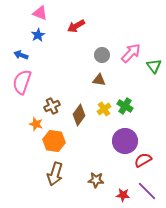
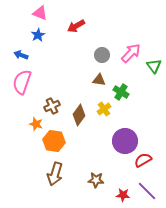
green cross: moved 4 px left, 14 px up
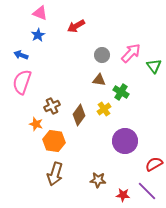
red semicircle: moved 11 px right, 4 px down
brown star: moved 2 px right
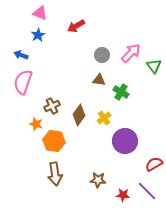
pink semicircle: moved 1 px right
yellow cross: moved 9 px down
brown arrow: rotated 25 degrees counterclockwise
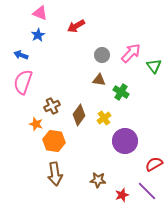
red star: moved 1 px left; rotated 24 degrees counterclockwise
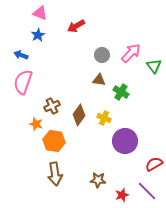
yellow cross: rotated 32 degrees counterclockwise
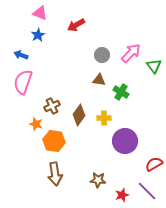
red arrow: moved 1 px up
yellow cross: rotated 24 degrees counterclockwise
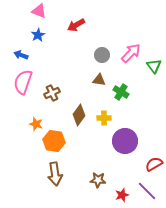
pink triangle: moved 1 px left, 2 px up
brown cross: moved 13 px up
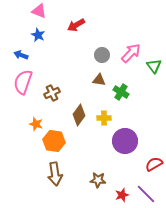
blue star: rotated 16 degrees counterclockwise
purple line: moved 1 px left, 3 px down
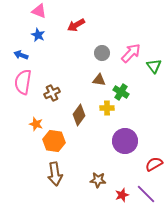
gray circle: moved 2 px up
pink semicircle: rotated 10 degrees counterclockwise
yellow cross: moved 3 px right, 10 px up
